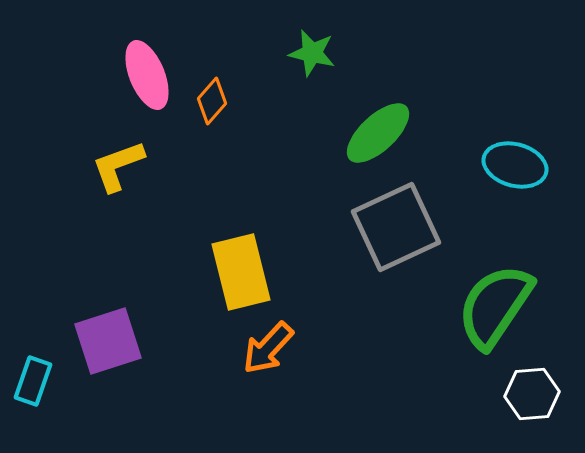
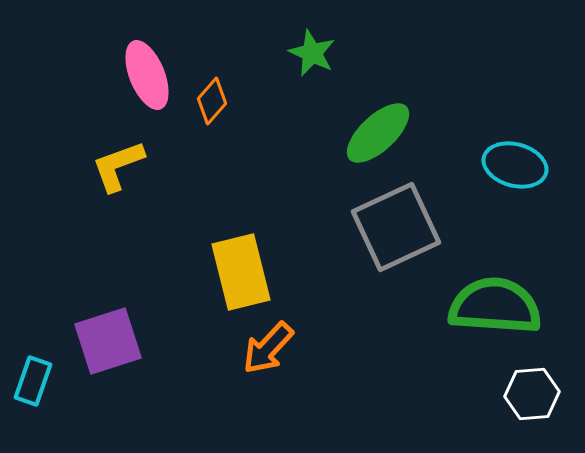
green star: rotated 12 degrees clockwise
green semicircle: rotated 60 degrees clockwise
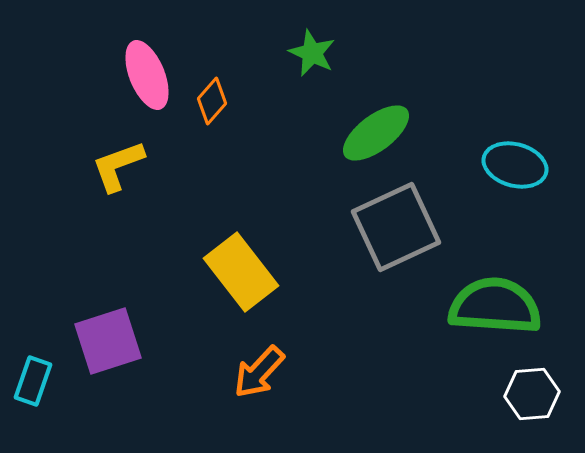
green ellipse: moved 2 px left; rotated 6 degrees clockwise
yellow rectangle: rotated 24 degrees counterclockwise
orange arrow: moved 9 px left, 24 px down
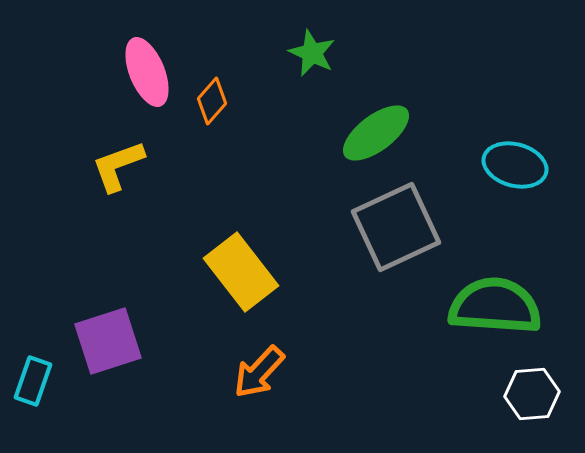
pink ellipse: moved 3 px up
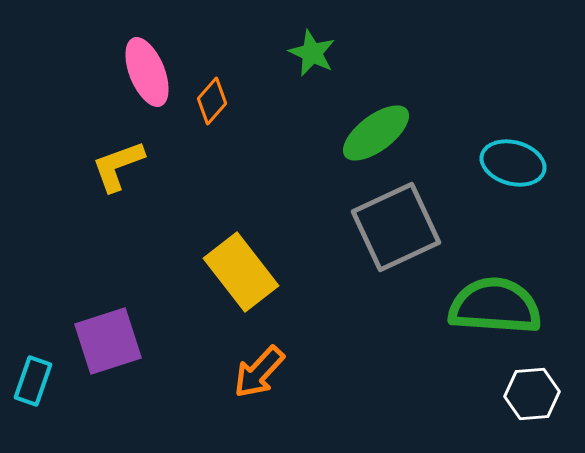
cyan ellipse: moved 2 px left, 2 px up
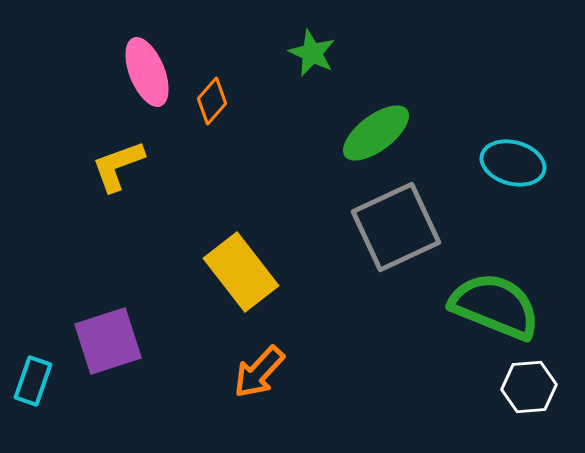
green semicircle: rotated 18 degrees clockwise
white hexagon: moved 3 px left, 7 px up
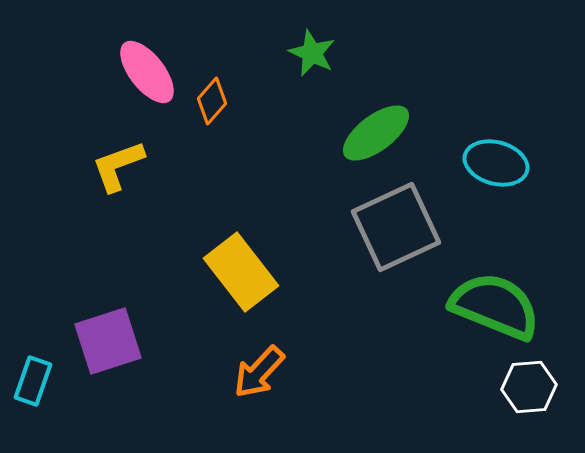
pink ellipse: rotated 16 degrees counterclockwise
cyan ellipse: moved 17 px left
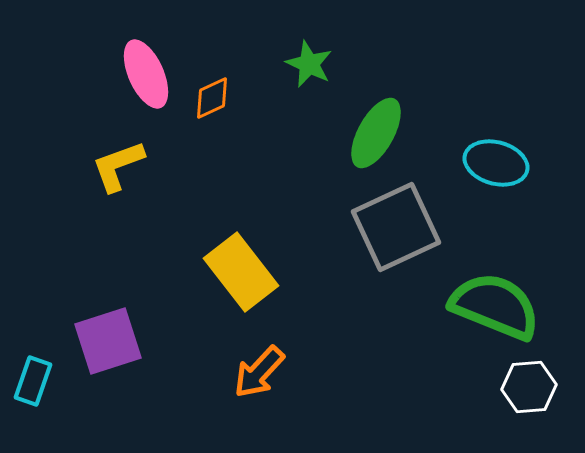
green star: moved 3 px left, 11 px down
pink ellipse: moved 1 px left, 2 px down; rotated 14 degrees clockwise
orange diamond: moved 3 px up; rotated 24 degrees clockwise
green ellipse: rotated 24 degrees counterclockwise
